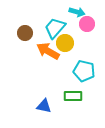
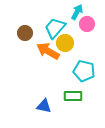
cyan arrow: rotated 77 degrees counterclockwise
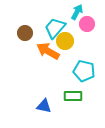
yellow circle: moved 2 px up
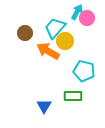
pink circle: moved 6 px up
blue triangle: rotated 49 degrees clockwise
